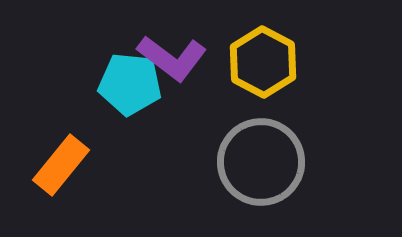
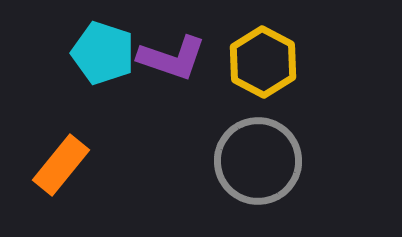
purple L-shape: rotated 18 degrees counterclockwise
cyan pentagon: moved 27 px left, 31 px up; rotated 12 degrees clockwise
gray circle: moved 3 px left, 1 px up
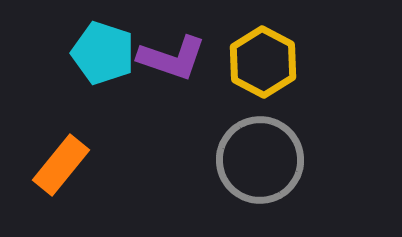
gray circle: moved 2 px right, 1 px up
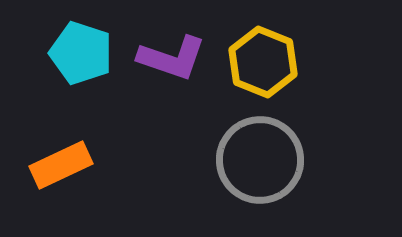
cyan pentagon: moved 22 px left
yellow hexagon: rotated 6 degrees counterclockwise
orange rectangle: rotated 26 degrees clockwise
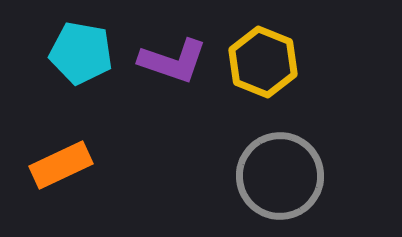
cyan pentagon: rotated 8 degrees counterclockwise
purple L-shape: moved 1 px right, 3 px down
gray circle: moved 20 px right, 16 px down
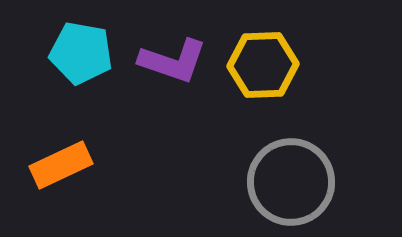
yellow hexagon: moved 3 px down; rotated 24 degrees counterclockwise
gray circle: moved 11 px right, 6 px down
